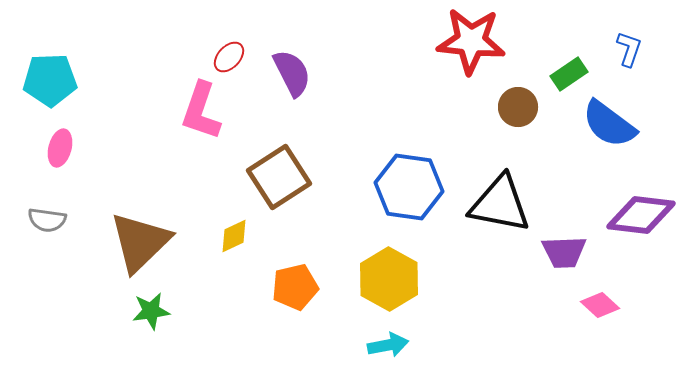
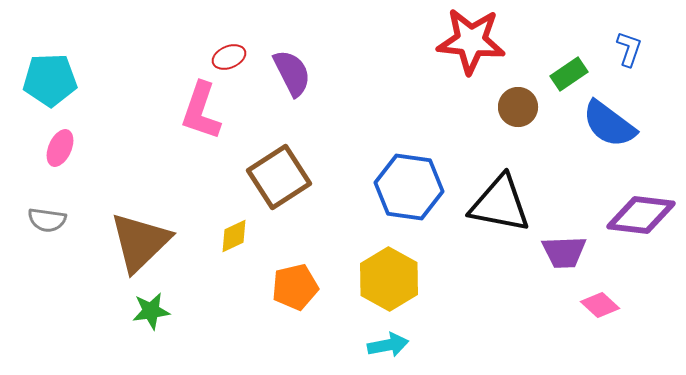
red ellipse: rotated 24 degrees clockwise
pink ellipse: rotated 9 degrees clockwise
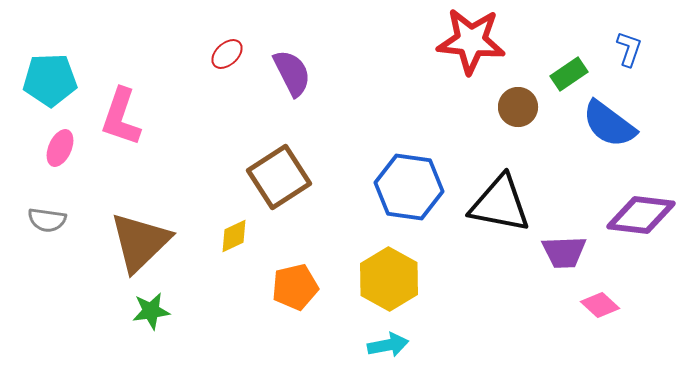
red ellipse: moved 2 px left, 3 px up; rotated 20 degrees counterclockwise
pink L-shape: moved 80 px left, 6 px down
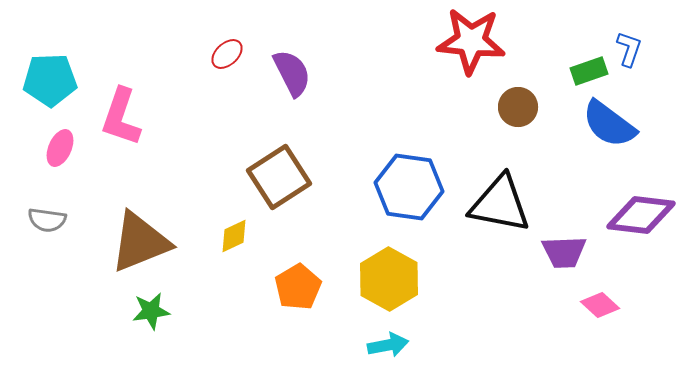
green rectangle: moved 20 px right, 3 px up; rotated 15 degrees clockwise
brown triangle: rotated 22 degrees clockwise
orange pentagon: moved 3 px right; rotated 18 degrees counterclockwise
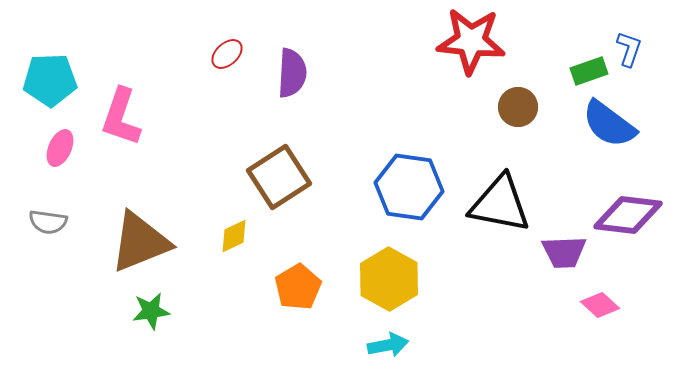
purple semicircle: rotated 30 degrees clockwise
purple diamond: moved 13 px left
gray semicircle: moved 1 px right, 2 px down
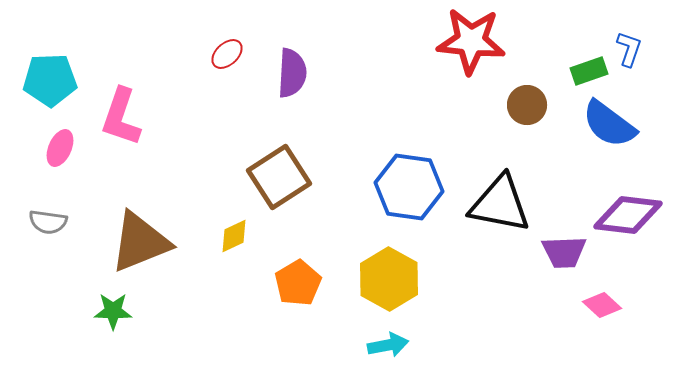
brown circle: moved 9 px right, 2 px up
orange pentagon: moved 4 px up
pink diamond: moved 2 px right
green star: moved 38 px left; rotated 9 degrees clockwise
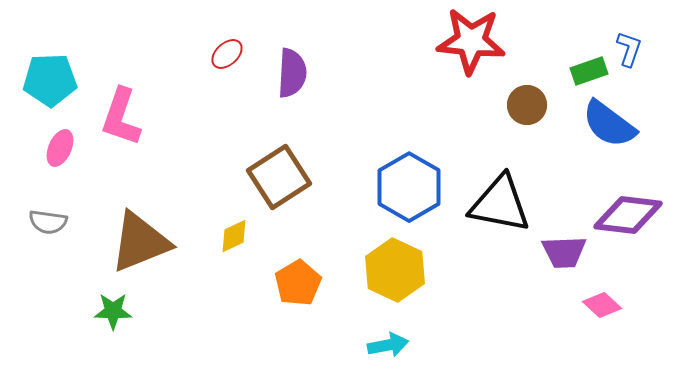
blue hexagon: rotated 22 degrees clockwise
yellow hexagon: moved 6 px right, 9 px up; rotated 4 degrees counterclockwise
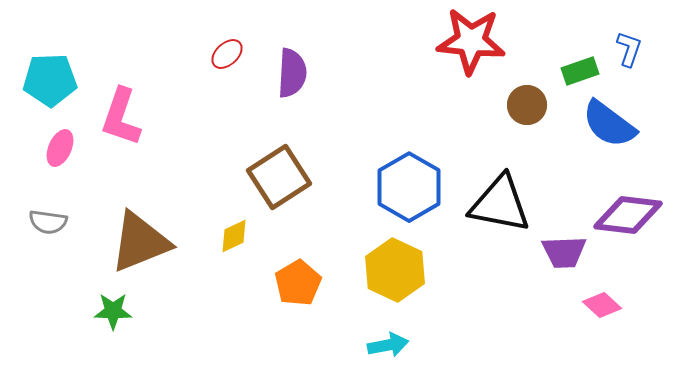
green rectangle: moved 9 px left
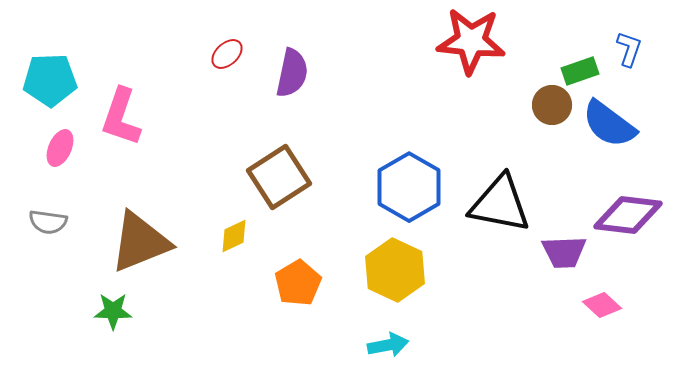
purple semicircle: rotated 9 degrees clockwise
brown circle: moved 25 px right
